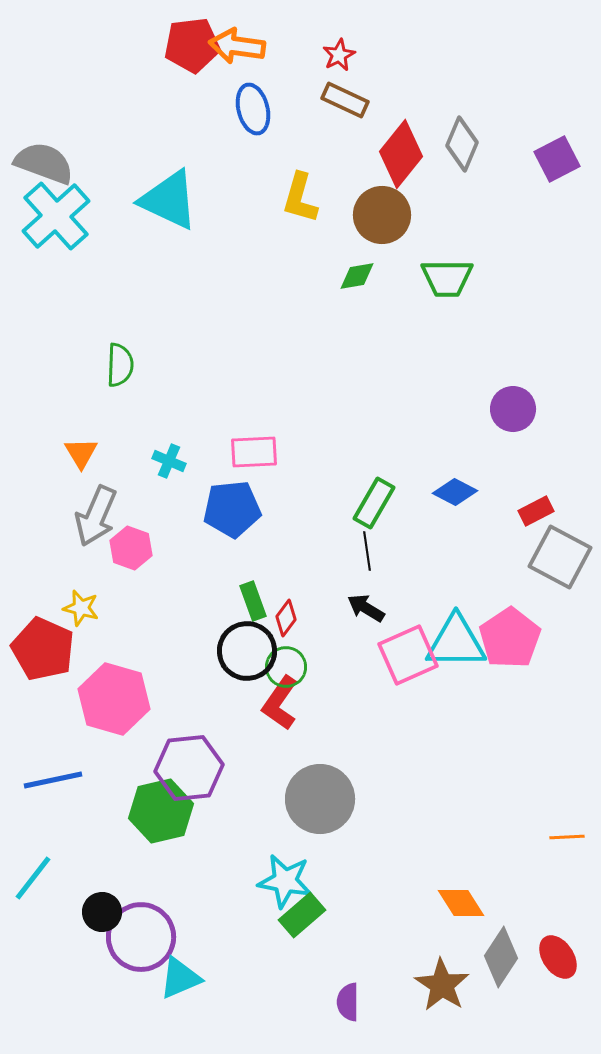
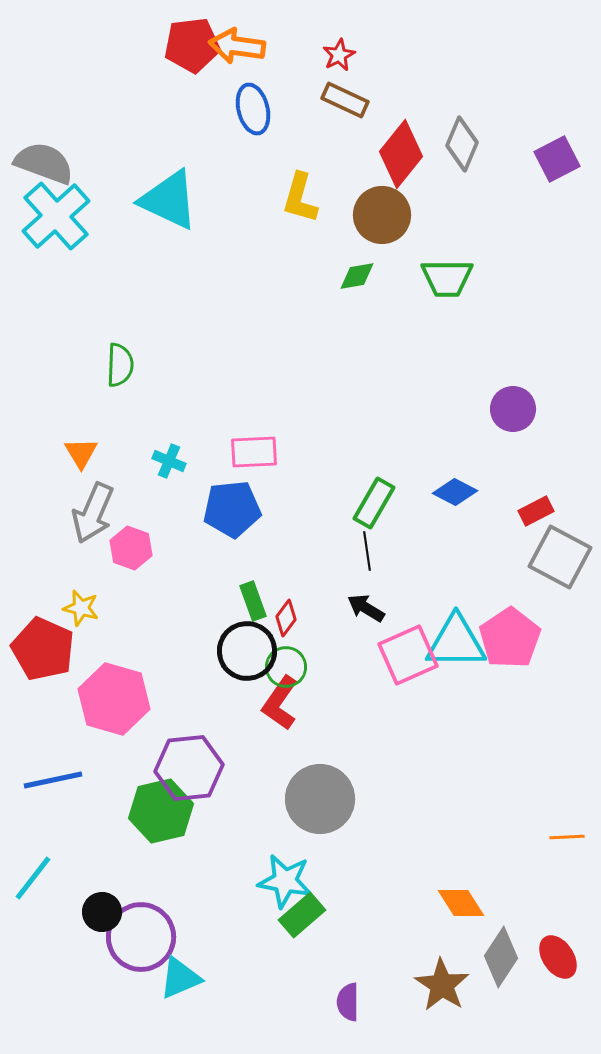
gray arrow at (96, 516): moved 3 px left, 3 px up
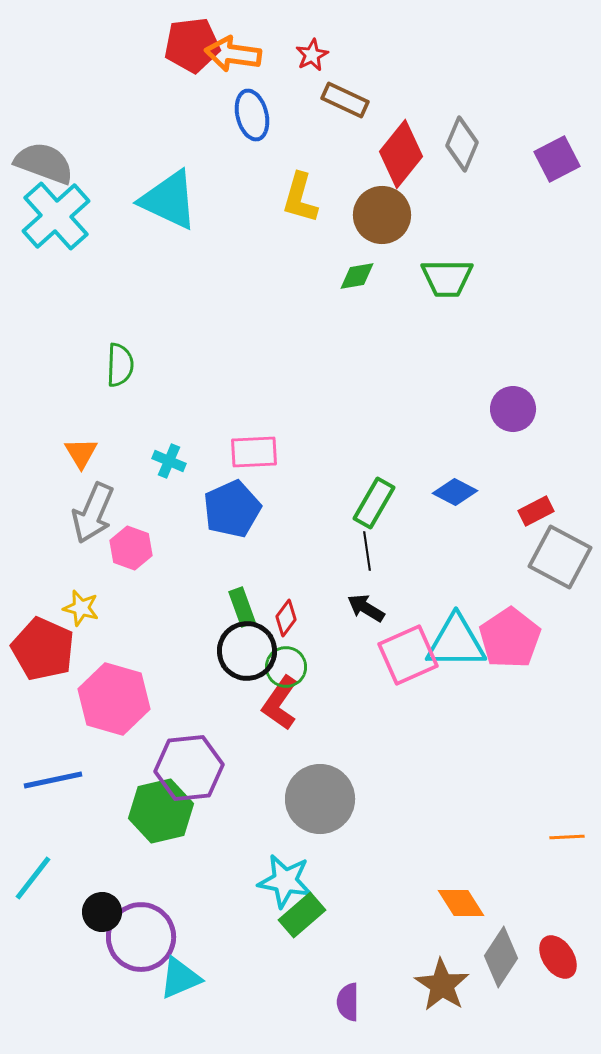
orange arrow at (237, 46): moved 4 px left, 8 px down
red star at (339, 55): moved 27 px left
blue ellipse at (253, 109): moved 1 px left, 6 px down
blue pentagon at (232, 509): rotated 18 degrees counterclockwise
green rectangle at (253, 601): moved 11 px left, 6 px down
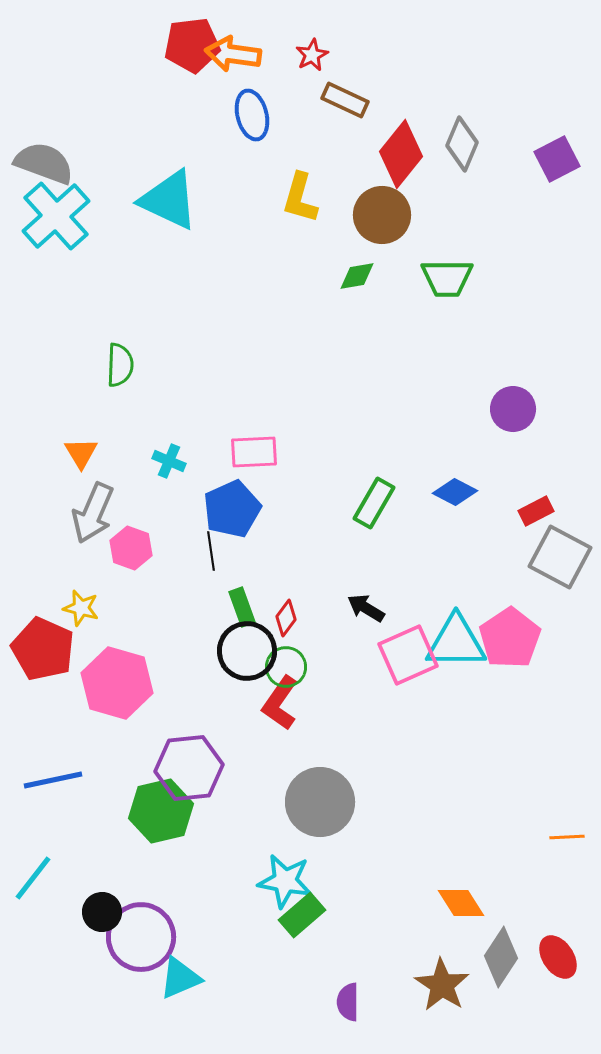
black line at (367, 551): moved 156 px left
pink hexagon at (114, 699): moved 3 px right, 16 px up
gray circle at (320, 799): moved 3 px down
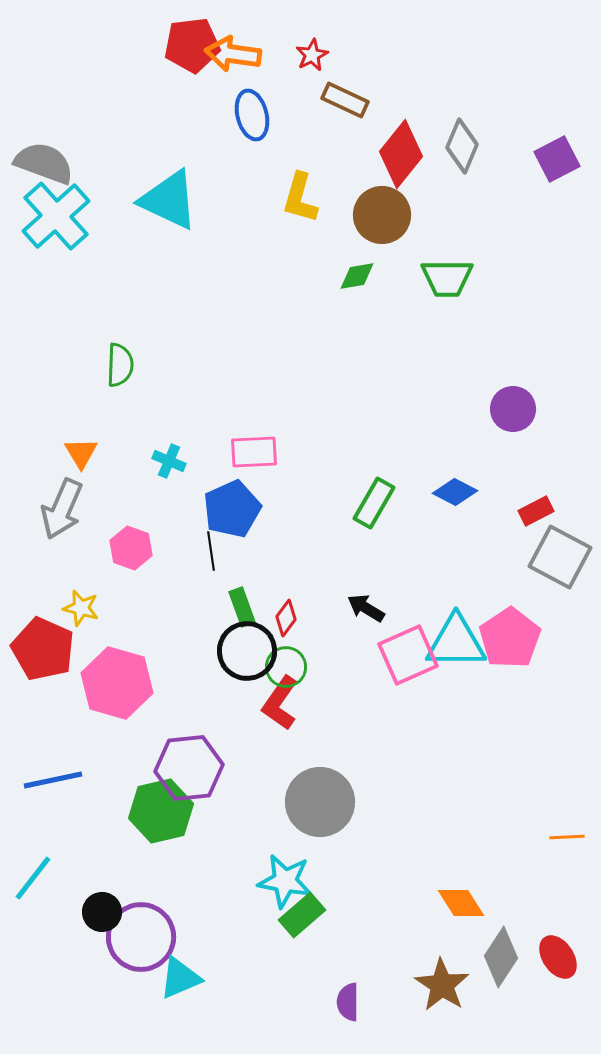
gray diamond at (462, 144): moved 2 px down
gray arrow at (93, 513): moved 31 px left, 4 px up
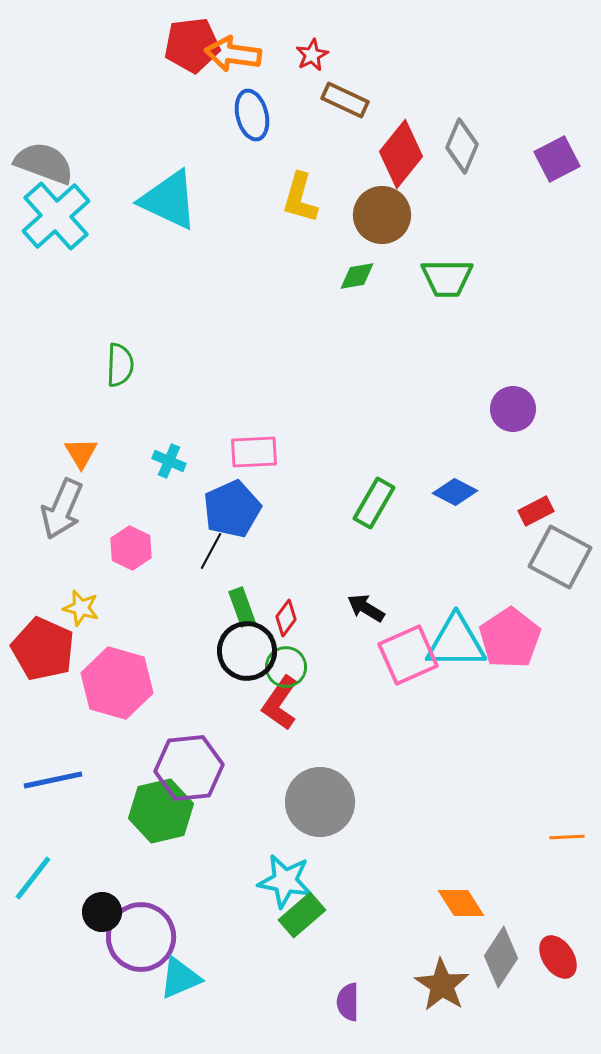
pink hexagon at (131, 548): rotated 6 degrees clockwise
black line at (211, 551): rotated 36 degrees clockwise
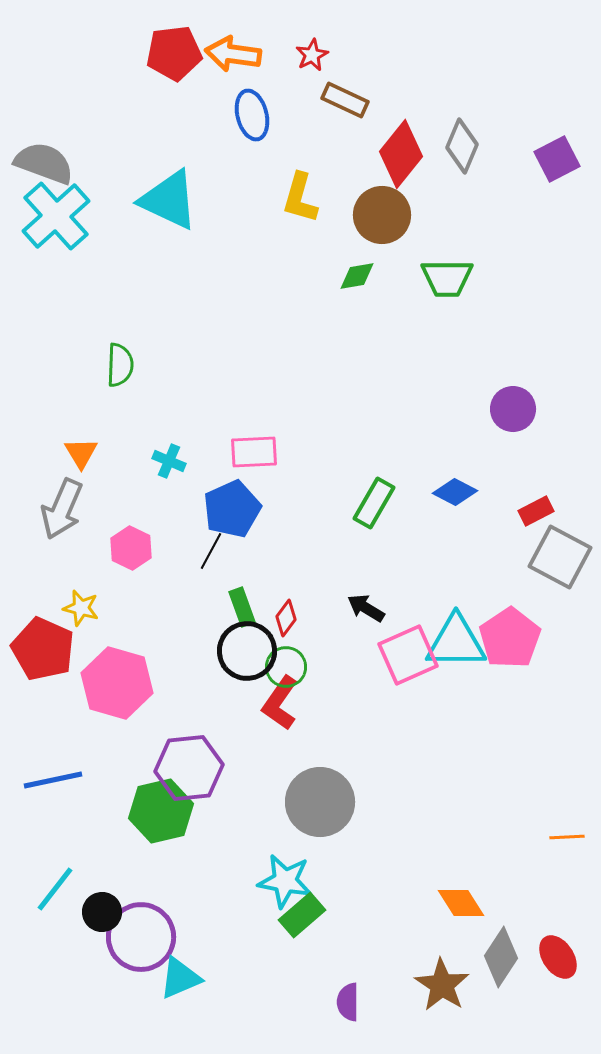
red pentagon at (192, 45): moved 18 px left, 8 px down
cyan line at (33, 878): moved 22 px right, 11 px down
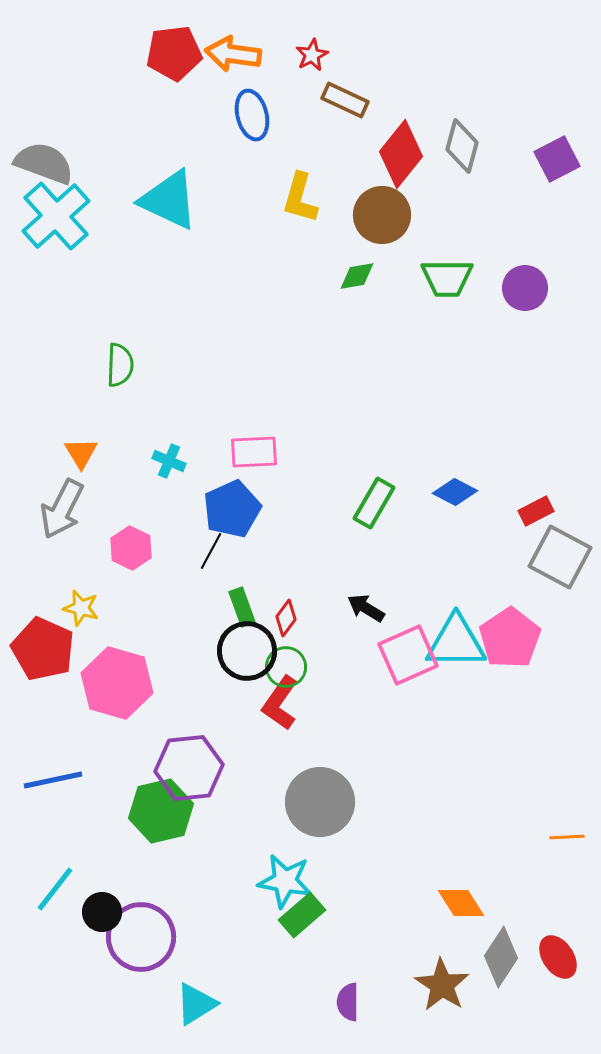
gray diamond at (462, 146): rotated 8 degrees counterclockwise
purple circle at (513, 409): moved 12 px right, 121 px up
gray arrow at (62, 509): rotated 4 degrees clockwise
cyan triangle at (180, 978): moved 16 px right, 26 px down; rotated 9 degrees counterclockwise
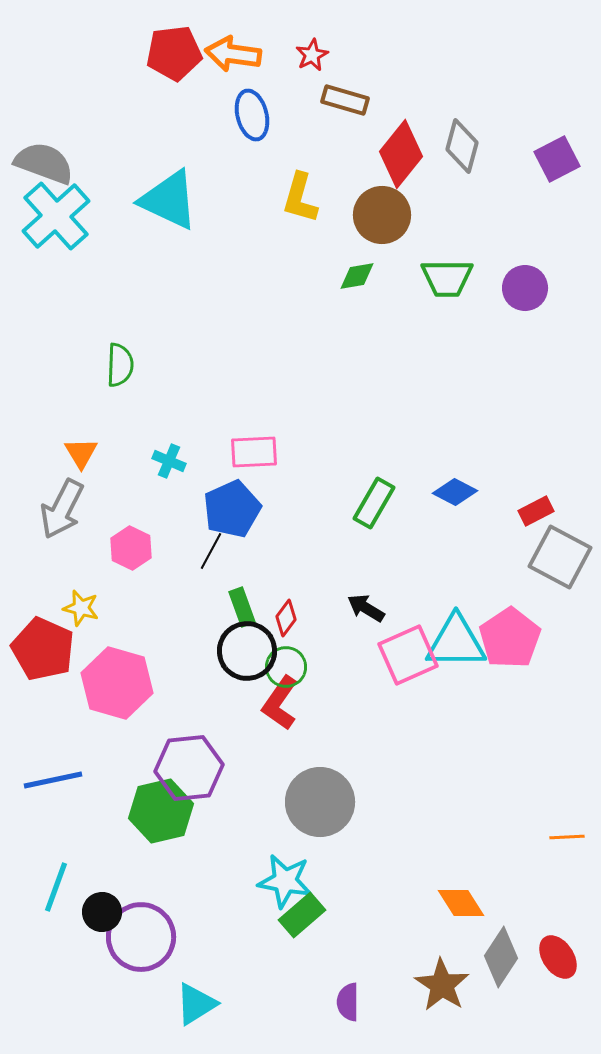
brown rectangle at (345, 100): rotated 9 degrees counterclockwise
cyan line at (55, 889): moved 1 px right, 2 px up; rotated 18 degrees counterclockwise
